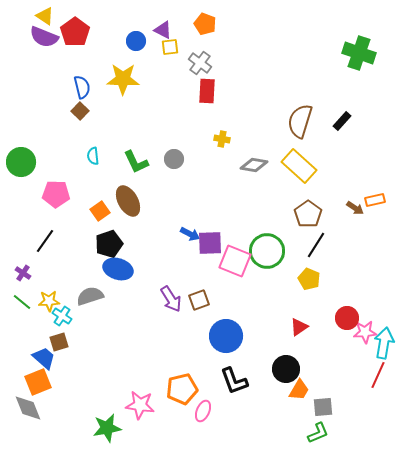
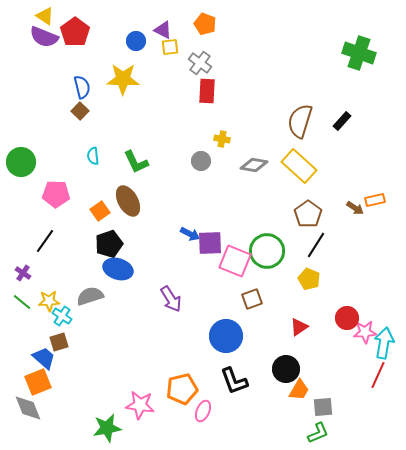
gray circle at (174, 159): moved 27 px right, 2 px down
brown square at (199, 300): moved 53 px right, 1 px up
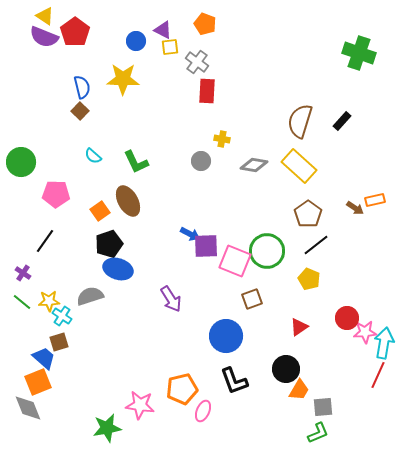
gray cross at (200, 63): moved 3 px left, 1 px up
cyan semicircle at (93, 156): rotated 42 degrees counterclockwise
purple square at (210, 243): moved 4 px left, 3 px down
black line at (316, 245): rotated 20 degrees clockwise
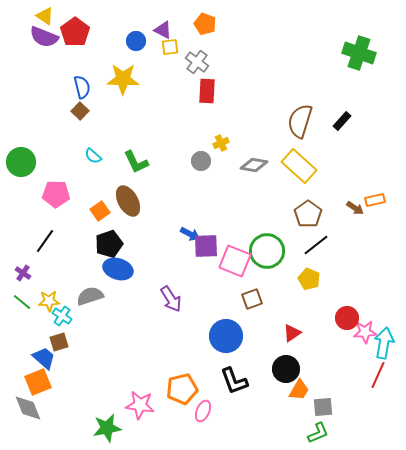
yellow cross at (222, 139): moved 1 px left, 4 px down; rotated 35 degrees counterclockwise
red triangle at (299, 327): moved 7 px left, 6 px down
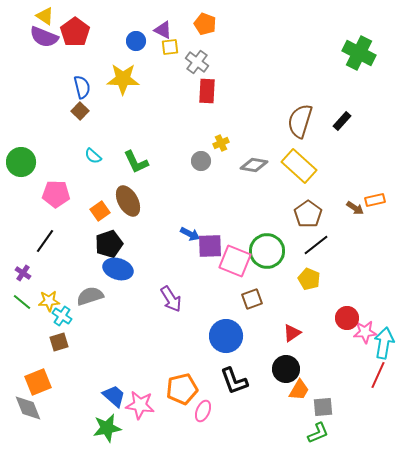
green cross at (359, 53): rotated 8 degrees clockwise
purple square at (206, 246): moved 4 px right
blue trapezoid at (44, 358): moved 70 px right, 38 px down
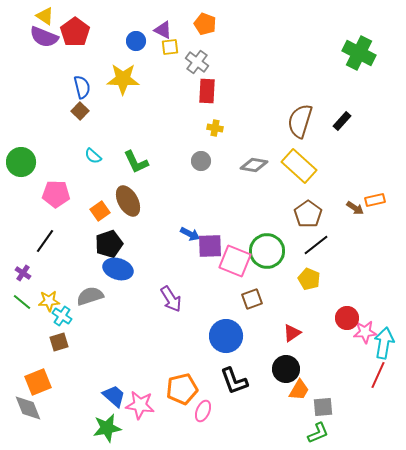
yellow cross at (221, 143): moved 6 px left, 15 px up; rotated 35 degrees clockwise
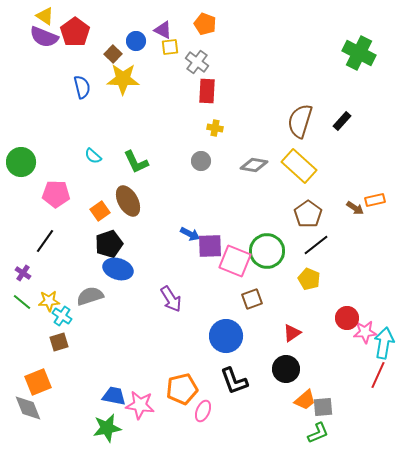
brown square at (80, 111): moved 33 px right, 57 px up
orange trapezoid at (299, 390): moved 6 px right, 10 px down; rotated 20 degrees clockwise
blue trapezoid at (114, 396): rotated 30 degrees counterclockwise
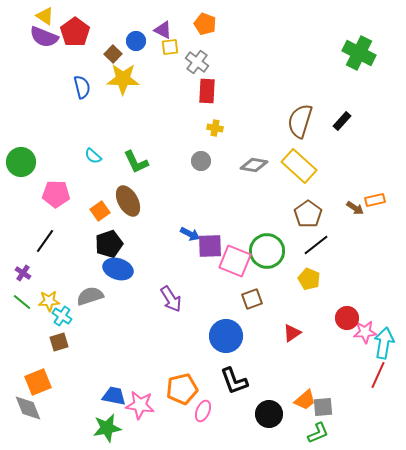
black circle at (286, 369): moved 17 px left, 45 px down
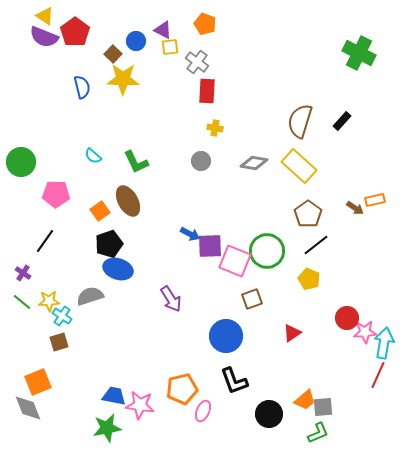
gray diamond at (254, 165): moved 2 px up
